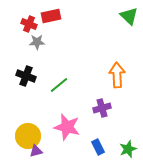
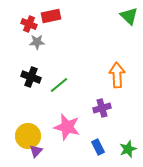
black cross: moved 5 px right, 1 px down
purple triangle: rotated 32 degrees counterclockwise
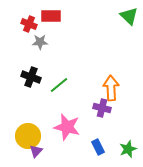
red rectangle: rotated 12 degrees clockwise
gray star: moved 3 px right
orange arrow: moved 6 px left, 13 px down
purple cross: rotated 30 degrees clockwise
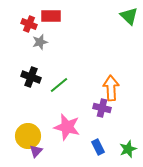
gray star: rotated 14 degrees counterclockwise
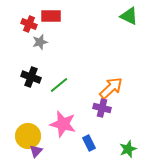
green triangle: rotated 18 degrees counterclockwise
orange arrow: rotated 50 degrees clockwise
pink star: moved 4 px left, 3 px up
blue rectangle: moved 9 px left, 4 px up
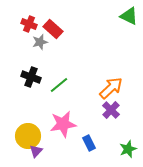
red rectangle: moved 2 px right, 13 px down; rotated 42 degrees clockwise
purple cross: moved 9 px right, 2 px down; rotated 30 degrees clockwise
pink star: rotated 24 degrees counterclockwise
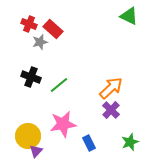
green star: moved 2 px right, 7 px up
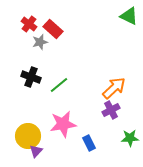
red cross: rotated 14 degrees clockwise
orange arrow: moved 3 px right
purple cross: rotated 18 degrees clockwise
green star: moved 4 px up; rotated 18 degrees clockwise
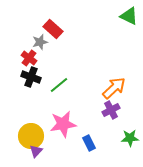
red cross: moved 34 px down
yellow circle: moved 3 px right
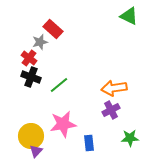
orange arrow: rotated 145 degrees counterclockwise
blue rectangle: rotated 21 degrees clockwise
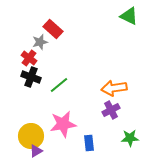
purple triangle: rotated 16 degrees clockwise
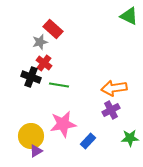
red cross: moved 15 px right, 5 px down
green line: rotated 48 degrees clockwise
blue rectangle: moved 1 px left, 2 px up; rotated 49 degrees clockwise
